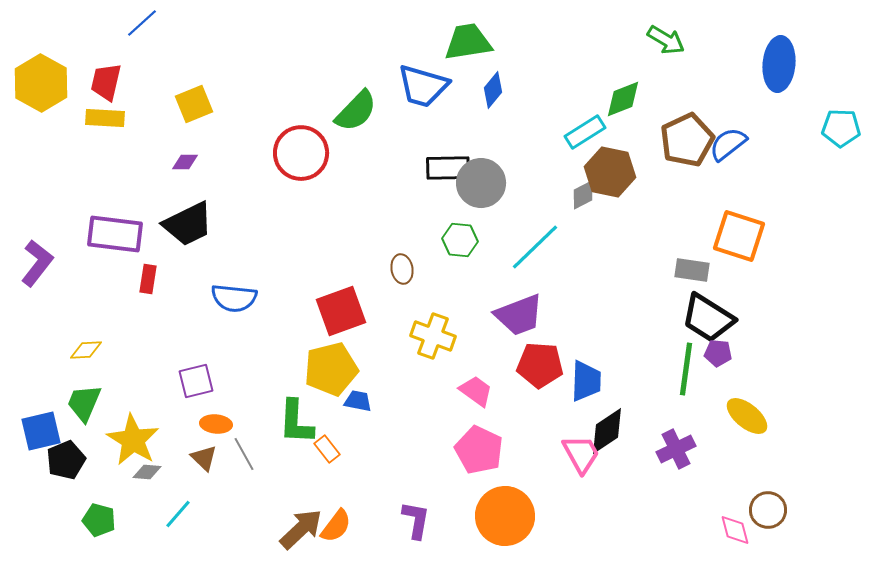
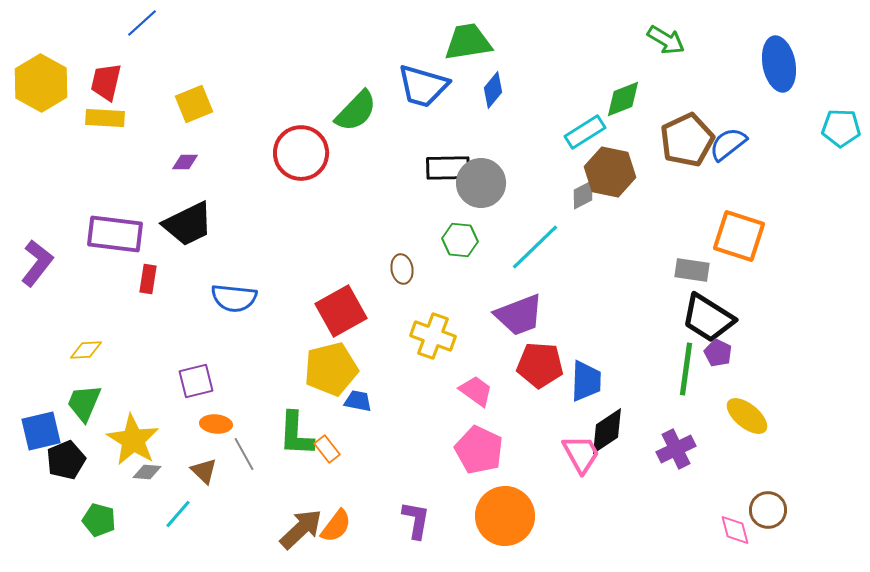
blue ellipse at (779, 64): rotated 16 degrees counterclockwise
red square at (341, 311): rotated 9 degrees counterclockwise
purple pentagon at (718, 353): rotated 20 degrees clockwise
green L-shape at (296, 422): moved 12 px down
brown triangle at (204, 458): moved 13 px down
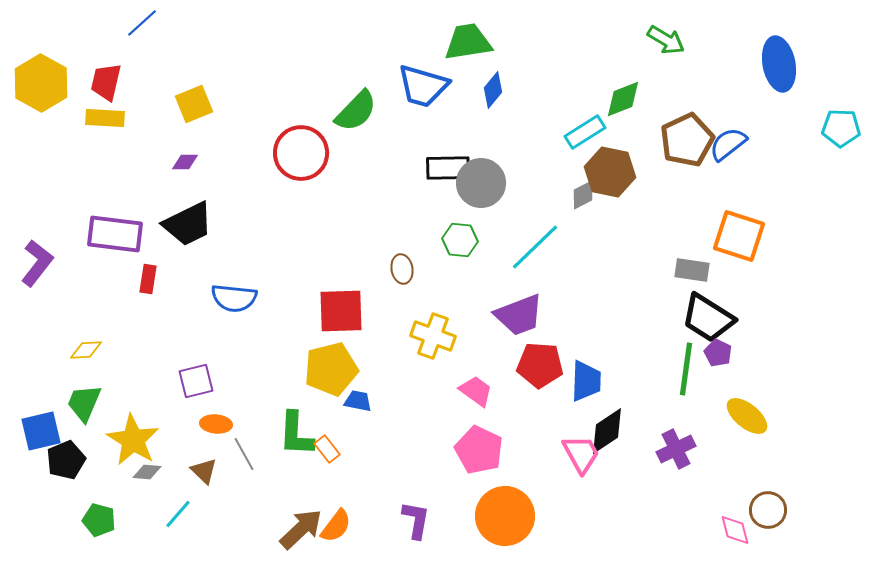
red square at (341, 311): rotated 27 degrees clockwise
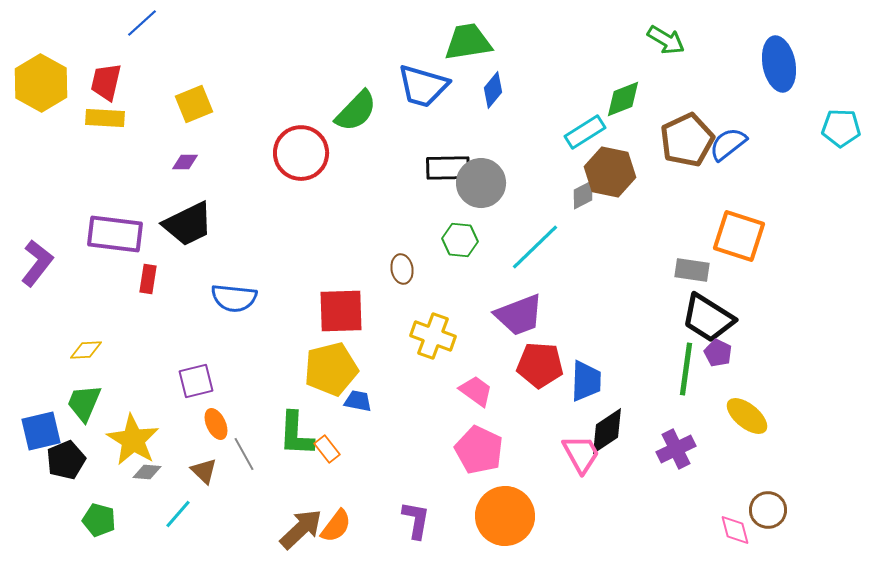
orange ellipse at (216, 424): rotated 60 degrees clockwise
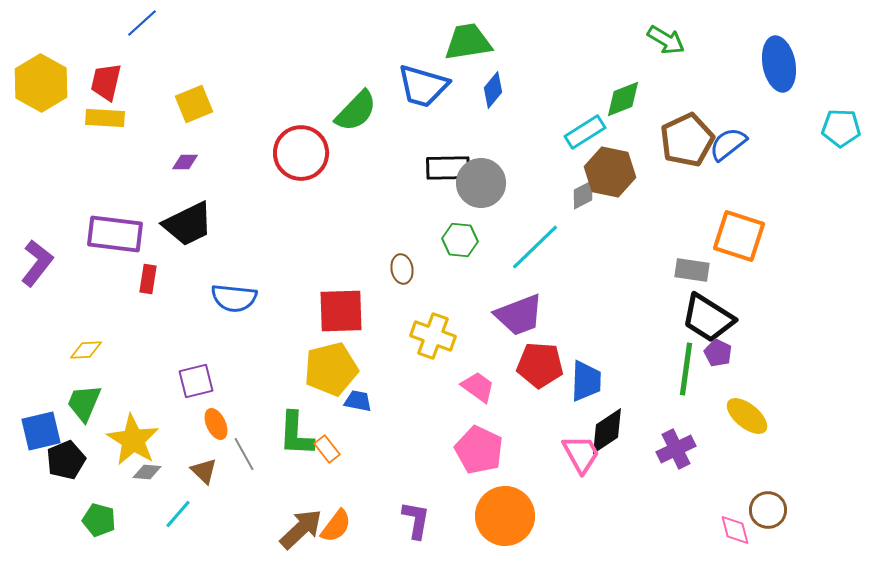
pink trapezoid at (476, 391): moved 2 px right, 4 px up
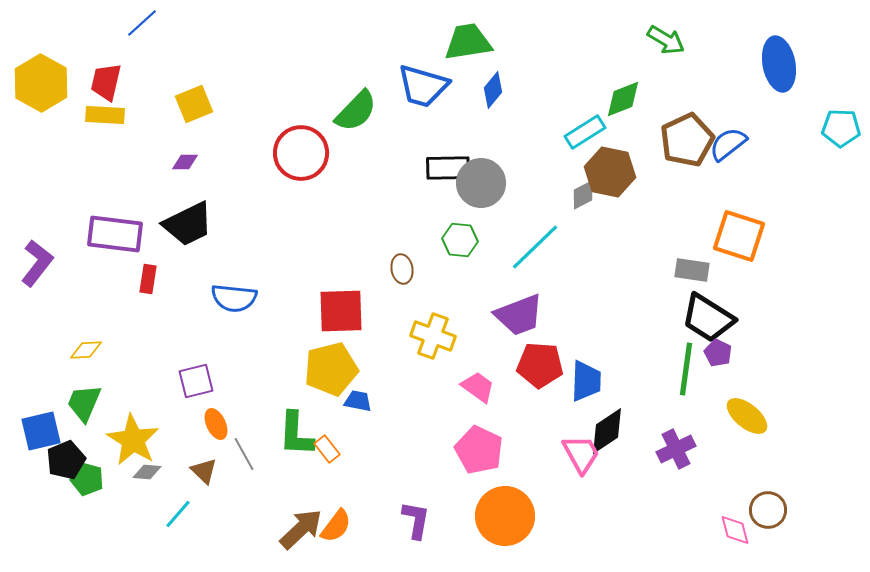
yellow rectangle at (105, 118): moved 3 px up
green pentagon at (99, 520): moved 12 px left, 41 px up
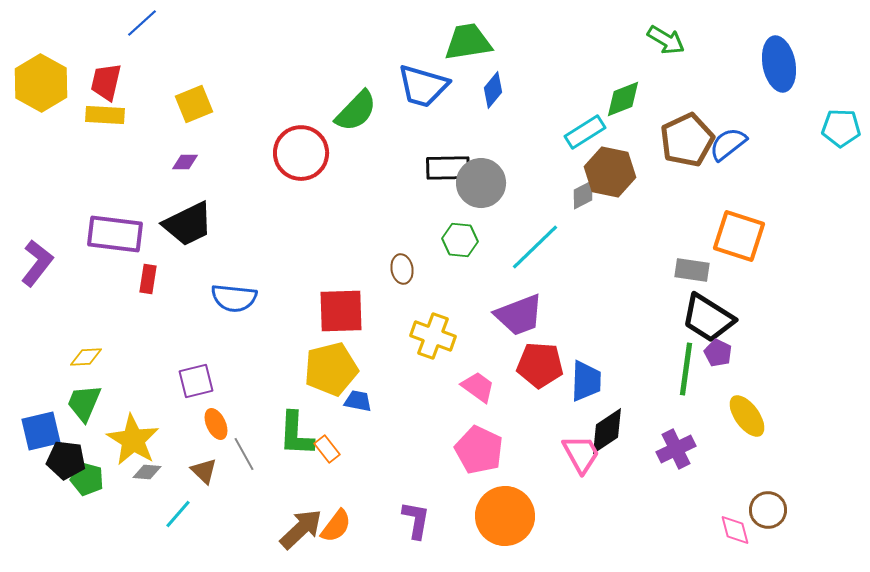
yellow diamond at (86, 350): moved 7 px down
yellow ellipse at (747, 416): rotated 15 degrees clockwise
black pentagon at (66, 460): rotated 30 degrees clockwise
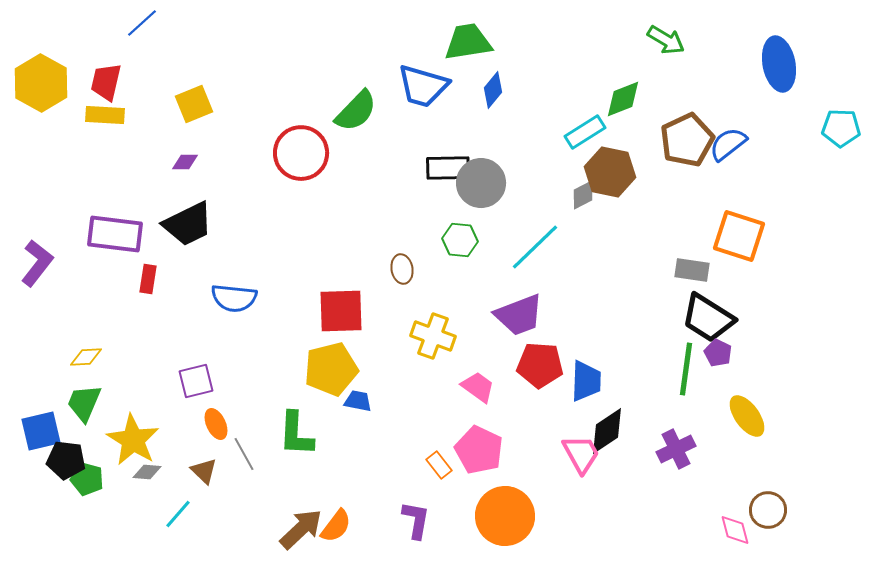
orange rectangle at (327, 449): moved 112 px right, 16 px down
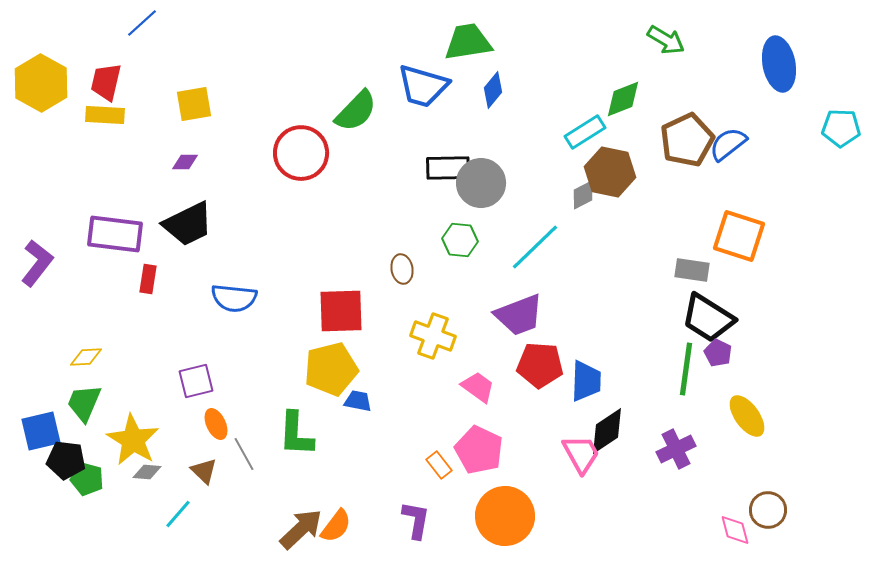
yellow square at (194, 104): rotated 12 degrees clockwise
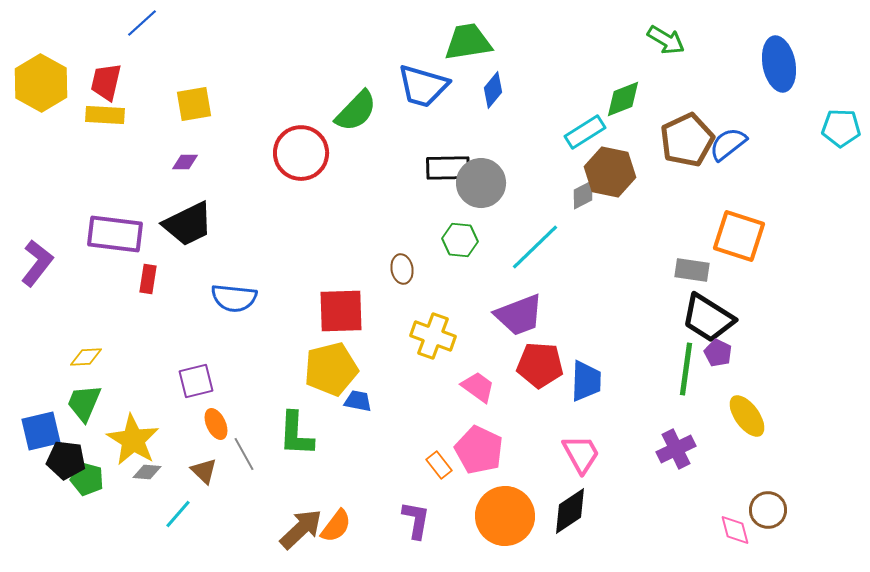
black diamond at (607, 431): moved 37 px left, 80 px down
